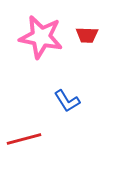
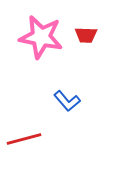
red trapezoid: moved 1 px left
blue L-shape: rotated 8 degrees counterclockwise
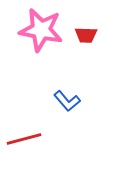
pink star: moved 7 px up
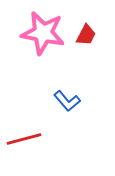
pink star: moved 2 px right, 3 px down
red trapezoid: rotated 65 degrees counterclockwise
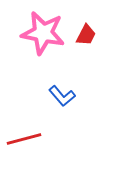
blue L-shape: moved 5 px left, 5 px up
